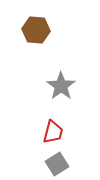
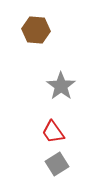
red trapezoid: rotated 130 degrees clockwise
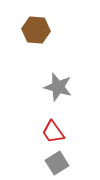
gray star: moved 3 px left, 1 px down; rotated 20 degrees counterclockwise
gray square: moved 1 px up
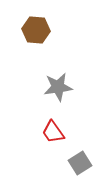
gray star: rotated 24 degrees counterclockwise
gray square: moved 23 px right
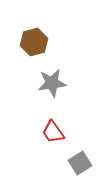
brown hexagon: moved 2 px left, 12 px down; rotated 20 degrees counterclockwise
gray star: moved 6 px left, 4 px up
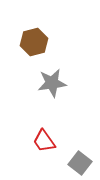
red trapezoid: moved 9 px left, 9 px down
gray square: rotated 20 degrees counterclockwise
